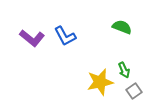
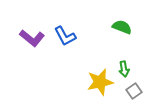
green arrow: moved 1 px up; rotated 14 degrees clockwise
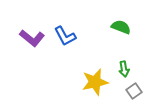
green semicircle: moved 1 px left
yellow star: moved 5 px left
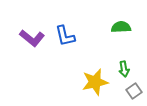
green semicircle: rotated 24 degrees counterclockwise
blue L-shape: rotated 15 degrees clockwise
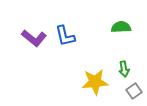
purple L-shape: moved 2 px right
yellow star: rotated 8 degrees clockwise
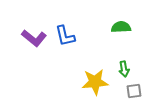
gray square: rotated 28 degrees clockwise
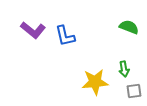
green semicircle: moved 8 px right; rotated 24 degrees clockwise
purple L-shape: moved 1 px left, 8 px up
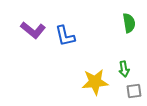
green semicircle: moved 4 px up; rotated 60 degrees clockwise
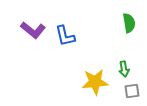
gray square: moved 2 px left
